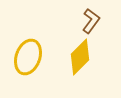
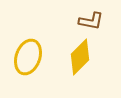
brown L-shape: rotated 65 degrees clockwise
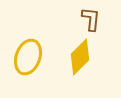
brown L-shape: moved 2 px up; rotated 95 degrees counterclockwise
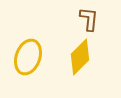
brown L-shape: moved 2 px left
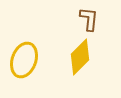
yellow ellipse: moved 4 px left, 3 px down
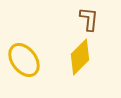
yellow ellipse: rotated 56 degrees counterclockwise
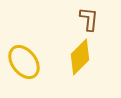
yellow ellipse: moved 2 px down
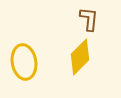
yellow ellipse: rotated 28 degrees clockwise
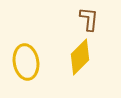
yellow ellipse: moved 2 px right
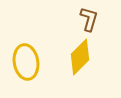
brown L-shape: rotated 10 degrees clockwise
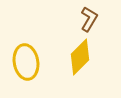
brown L-shape: rotated 15 degrees clockwise
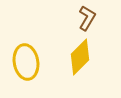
brown L-shape: moved 2 px left, 1 px up
